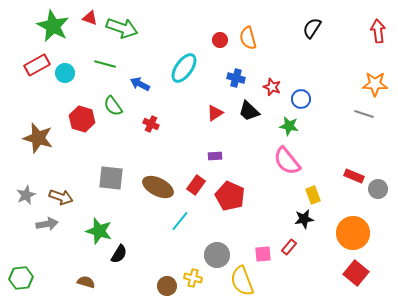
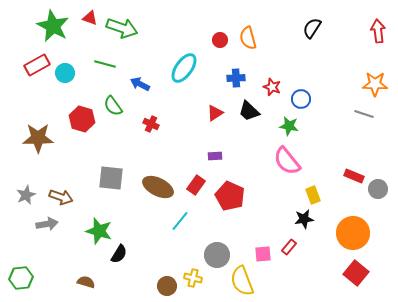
blue cross at (236, 78): rotated 18 degrees counterclockwise
brown star at (38, 138): rotated 16 degrees counterclockwise
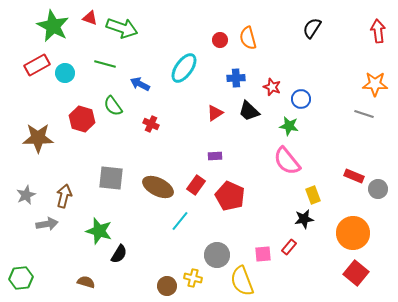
brown arrow at (61, 197): moved 3 px right, 1 px up; rotated 95 degrees counterclockwise
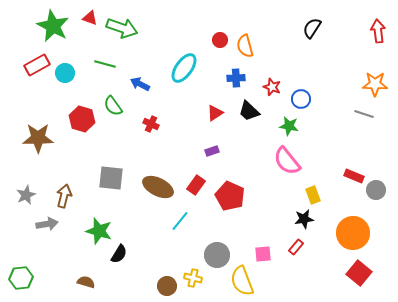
orange semicircle at (248, 38): moved 3 px left, 8 px down
purple rectangle at (215, 156): moved 3 px left, 5 px up; rotated 16 degrees counterclockwise
gray circle at (378, 189): moved 2 px left, 1 px down
red rectangle at (289, 247): moved 7 px right
red square at (356, 273): moved 3 px right
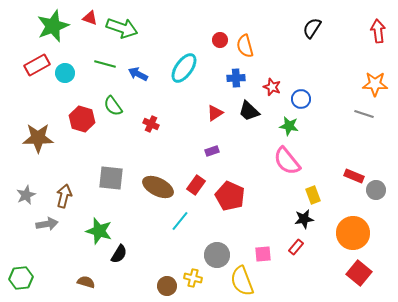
green star at (53, 26): rotated 24 degrees clockwise
blue arrow at (140, 84): moved 2 px left, 10 px up
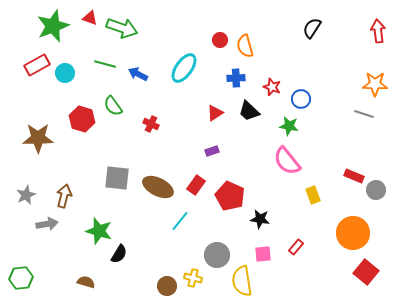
gray square at (111, 178): moved 6 px right
black star at (304, 219): moved 44 px left; rotated 18 degrees clockwise
red square at (359, 273): moved 7 px right, 1 px up
yellow semicircle at (242, 281): rotated 12 degrees clockwise
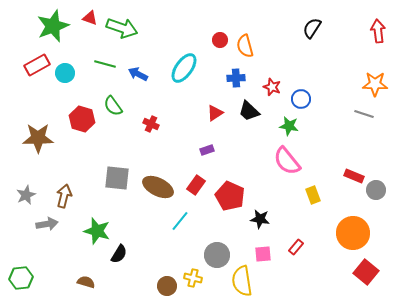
purple rectangle at (212, 151): moved 5 px left, 1 px up
green star at (99, 231): moved 2 px left
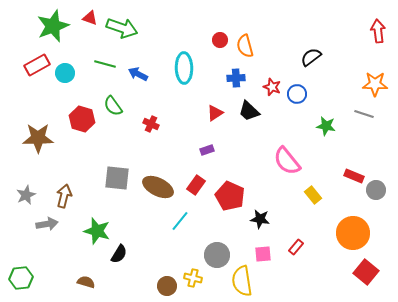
black semicircle at (312, 28): moved 1 px left, 29 px down; rotated 20 degrees clockwise
cyan ellipse at (184, 68): rotated 36 degrees counterclockwise
blue circle at (301, 99): moved 4 px left, 5 px up
green star at (289, 126): moved 37 px right
yellow rectangle at (313, 195): rotated 18 degrees counterclockwise
